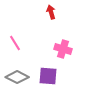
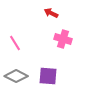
red arrow: moved 1 px down; rotated 48 degrees counterclockwise
pink cross: moved 10 px up
gray diamond: moved 1 px left, 1 px up
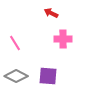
pink cross: rotated 18 degrees counterclockwise
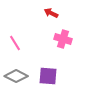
pink cross: rotated 18 degrees clockwise
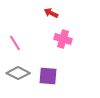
gray diamond: moved 2 px right, 3 px up
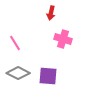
red arrow: rotated 104 degrees counterclockwise
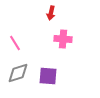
pink cross: rotated 12 degrees counterclockwise
gray diamond: rotated 45 degrees counterclockwise
